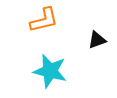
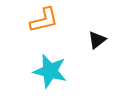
black triangle: rotated 18 degrees counterclockwise
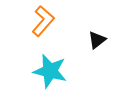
orange L-shape: moved 1 px left, 1 px down; rotated 36 degrees counterclockwise
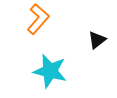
orange L-shape: moved 5 px left, 2 px up
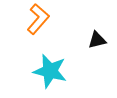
black triangle: rotated 24 degrees clockwise
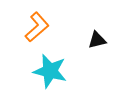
orange L-shape: moved 1 px left, 8 px down; rotated 8 degrees clockwise
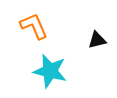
orange L-shape: moved 3 px left, 1 px up; rotated 72 degrees counterclockwise
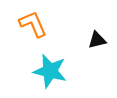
orange L-shape: moved 1 px left, 2 px up
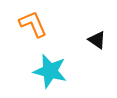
black triangle: rotated 48 degrees clockwise
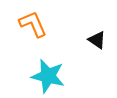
cyan star: moved 2 px left, 5 px down
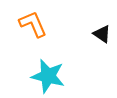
black triangle: moved 5 px right, 6 px up
